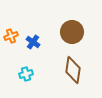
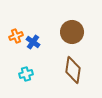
orange cross: moved 5 px right
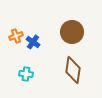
cyan cross: rotated 24 degrees clockwise
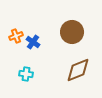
brown diamond: moved 5 px right; rotated 60 degrees clockwise
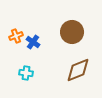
cyan cross: moved 1 px up
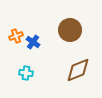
brown circle: moved 2 px left, 2 px up
